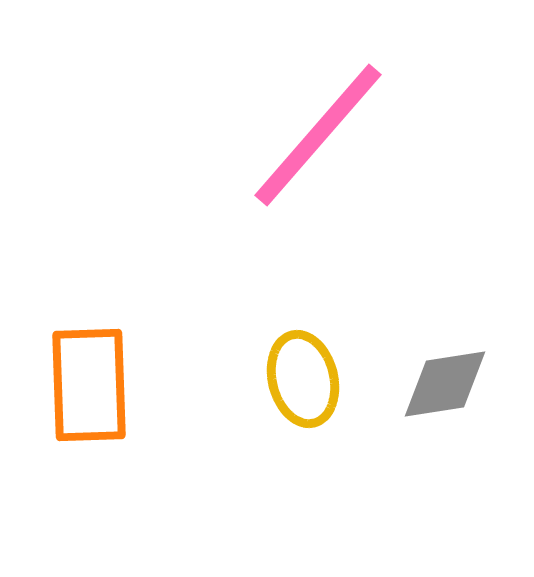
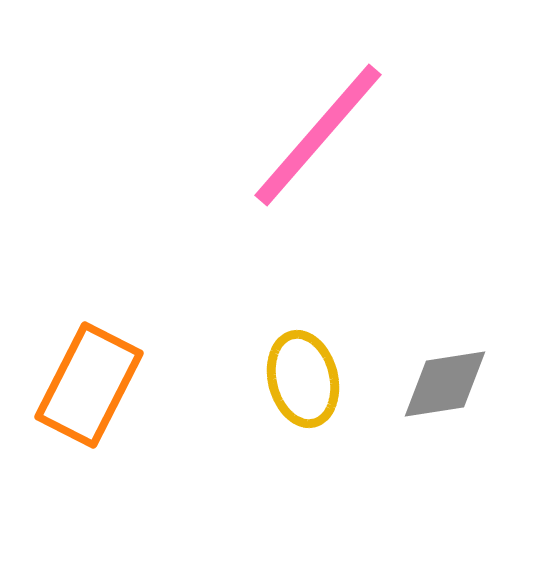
orange rectangle: rotated 29 degrees clockwise
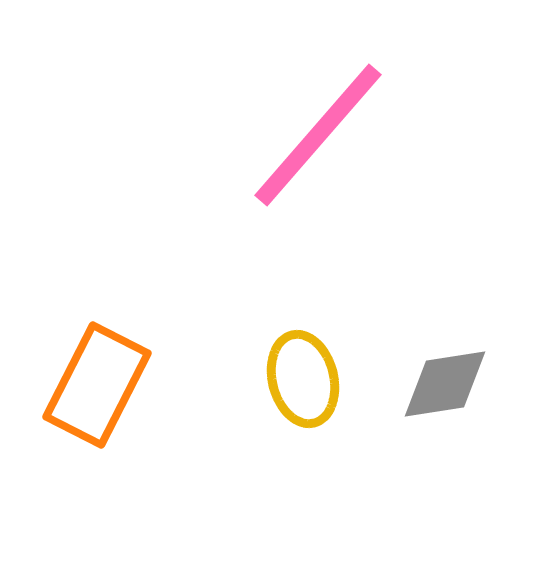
orange rectangle: moved 8 px right
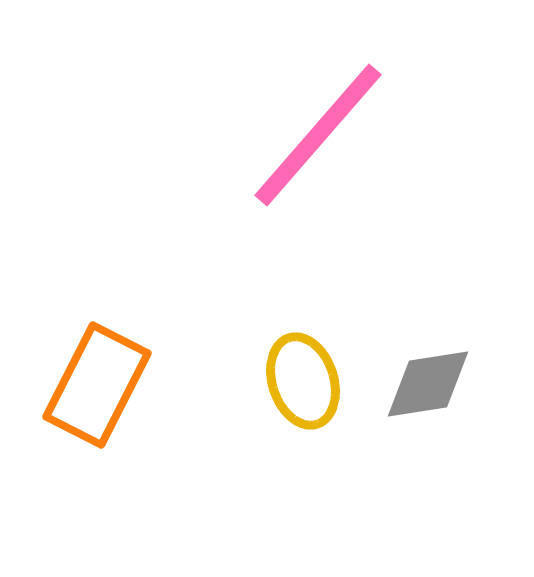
yellow ellipse: moved 2 px down; rotated 4 degrees counterclockwise
gray diamond: moved 17 px left
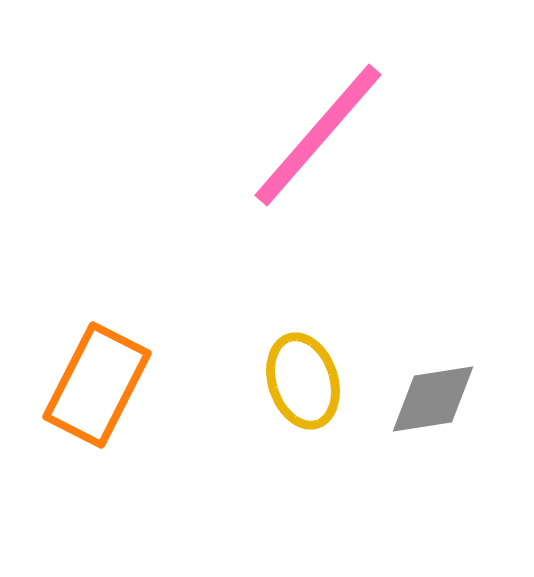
gray diamond: moved 5 px right, 15 px down
